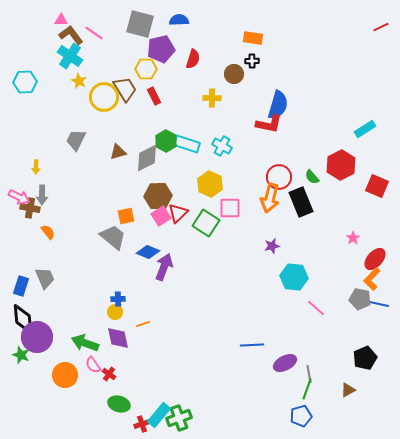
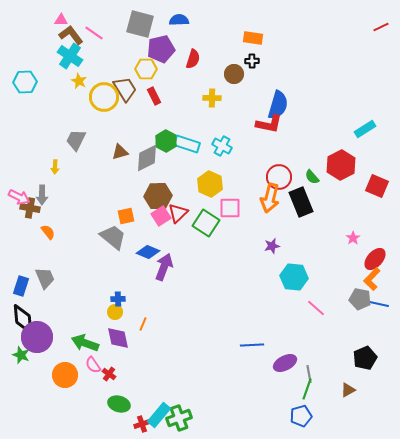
brown triangle at (118, 152): moved 2 px right
yellow arrow at (36, 167): moved 19 px right
orange line at (143, 324): rotated 48 degrees counterclockwise
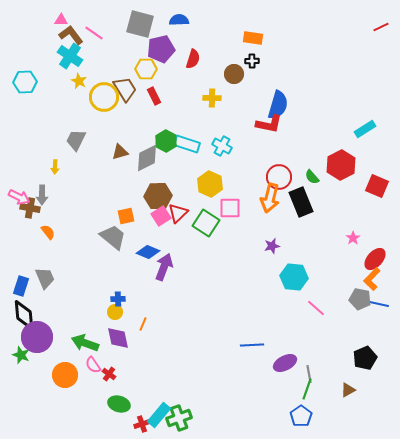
black diamond at (23, 319): moved 1 px right, 4 px up
blue pentagon at (301, 416): rotated 20 degrees counterclockwise
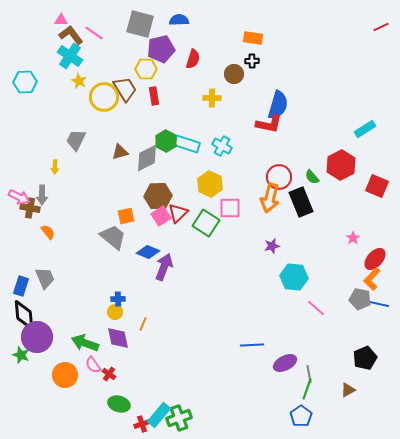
red rectangle at (154, 96): rotated 18 degrees clockwise
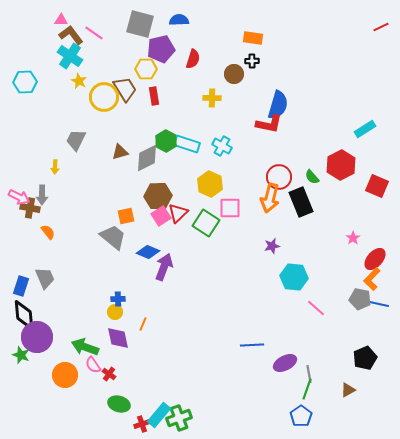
green arrow at (85, 343): moved 4 px down
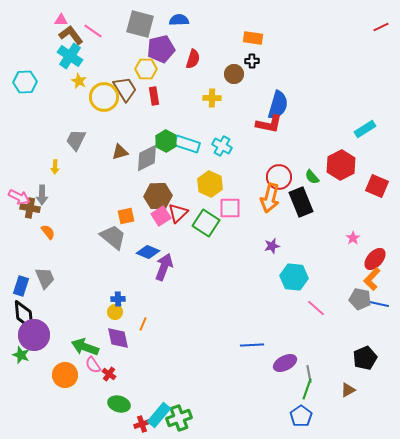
pink line at (94, 33): moved 1 px left, 2 px up
purple circle at (37, 337): moved 3 px left, 2 px up
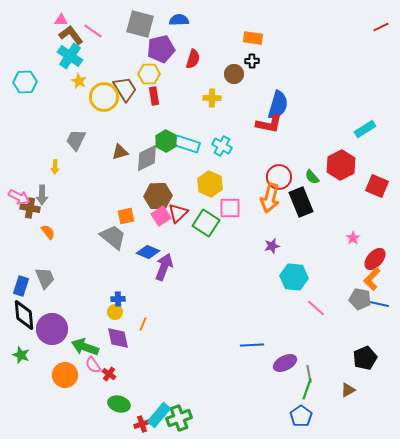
yellow hexagon at (146, 69): moved 3 px right, 5 px down
purple circle at (34, 335): moved 18 px right, 6 px up
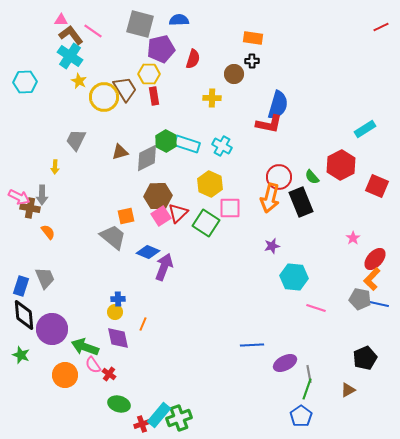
pink line at (316, 308): rotated 24 degrees counterclockwise
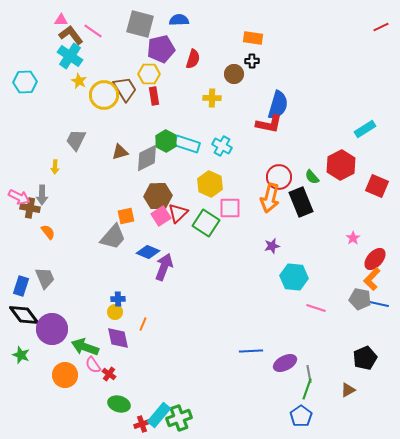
yellow circle at (104, 97): moved 2 px up
gray trapezoid at (113, 237): rotated 92 degrees clockwise
black diamond at (24, 315): rotated 32 degrees counterclockwise
blue line at (252, 345): moved 1 px left, 6 px down
